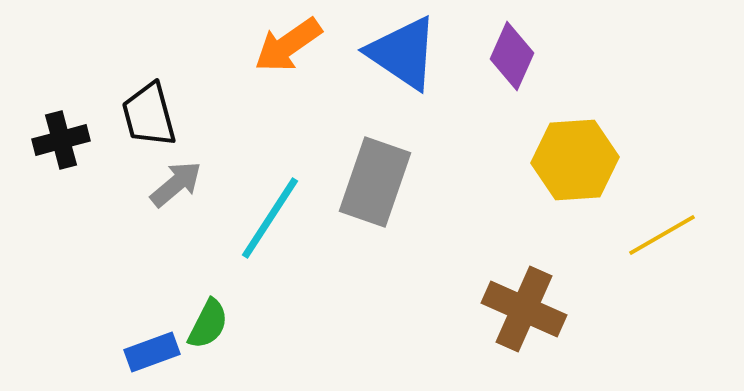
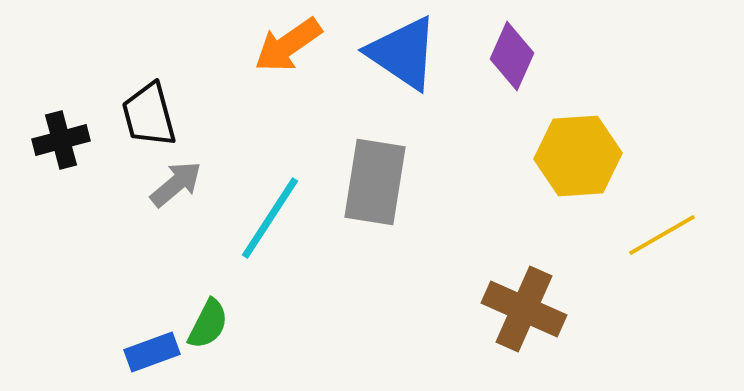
yellow hexagon: moved 3 px right, 4 px up
gray rectangle: rotated 10 degrees counterclockwise
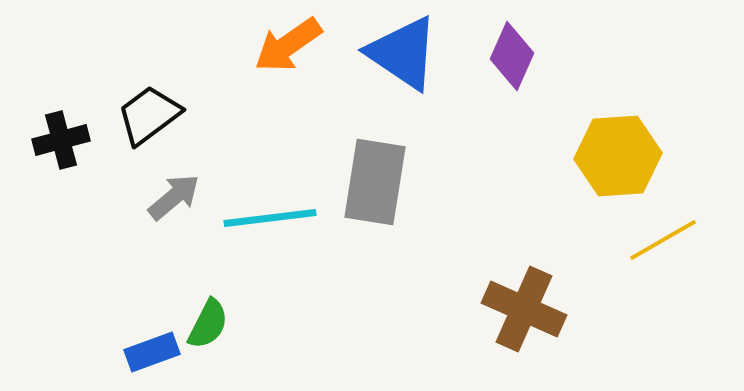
black trapezoid: rotated 68 degrees clockwise
yellow hexagon: moved 40 px right
gray arrow: moved 2 px left, 13 px down
cyan line: rotated 50 degrees clockwise
yellow line: moved 1 px right, 5 px down
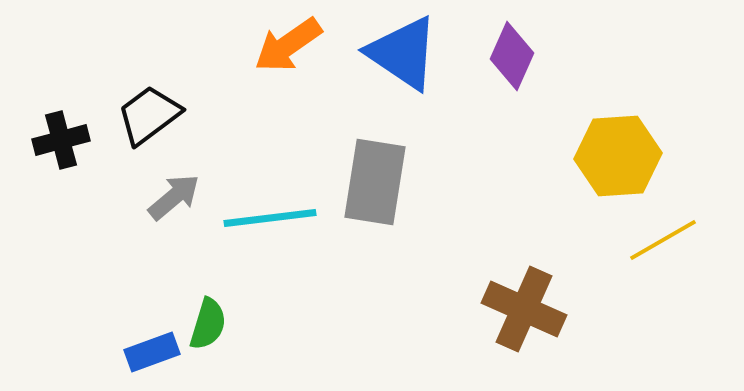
green semicircle: rotated 10 degrees counterclockwise
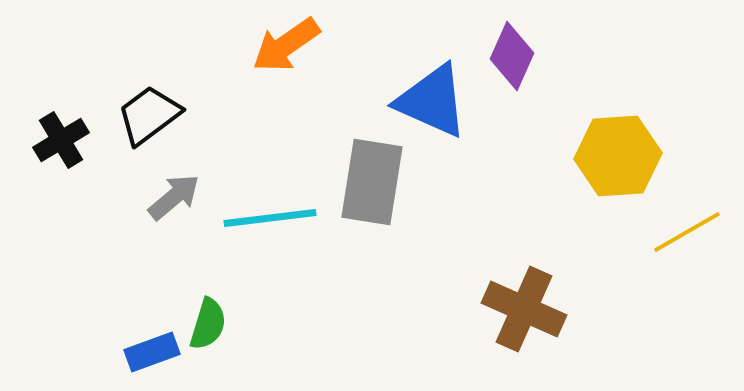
orange arrow: moved 2 px left
blue triangle: moved 29 px right, 48 px down; rotated 10 degrees counterclockwise
black cross: rotated 16 degrees counterclockwise
gray rectangle: moved 3 px left
yellow line: moved 24 px right, 8 px up
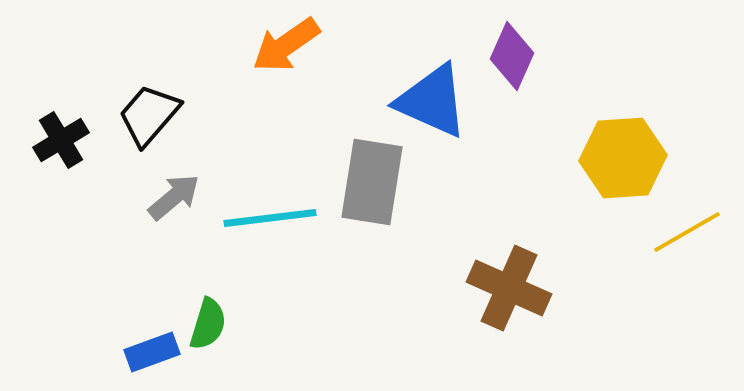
black trapezoid: rotated 12 degrees counterclockwise
yellow hexagon: moved 5 px right, 2 px down
brown cross: moved 15 px left, 21 px up
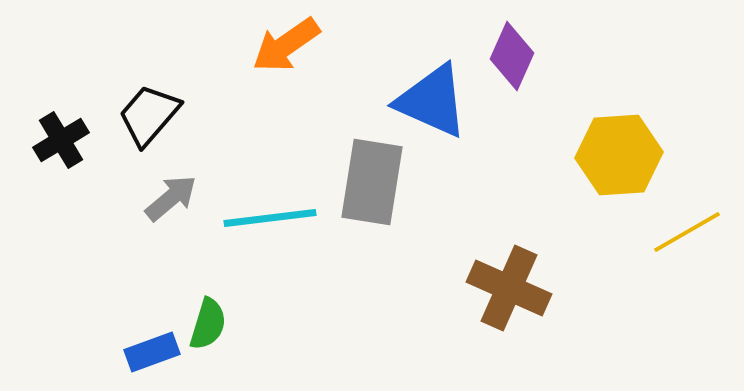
yellow hexagon: moved 4 px left, 3 px up
gray arrow: moved 3 px left, 1 px down
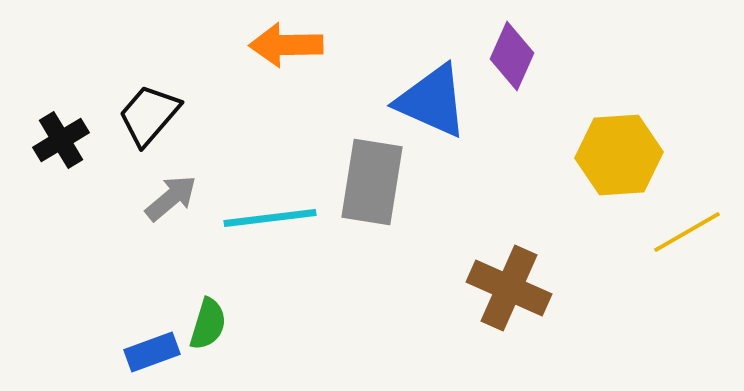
orange arrow: rotated 34 degrees clockwise
